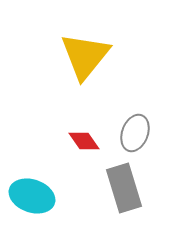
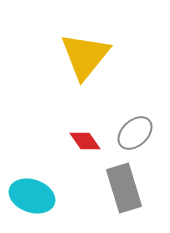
gray ellipse: rotated 27 degrees clockwise
red diamond: moved 1 px right
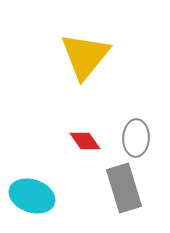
gray ellipse: moved 1 px right, 5 px down; rotated 45 degrees counterclockwise
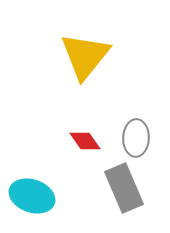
gray rectangle: rotated 6 degrees counterclockwise
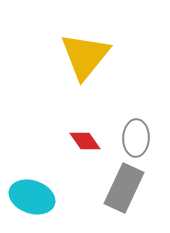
gray rectangle: rotated 48 degrees clockwise
cyan ellipse: moved 1 px down
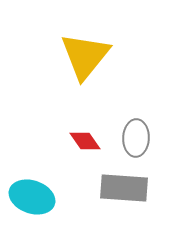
gray rectangle: rotated 69 degrees clockwise
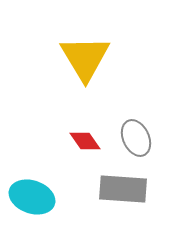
yellow triangle: moved 2 px down; rotated 10 degrees counterclockwise
gray ellipse: rotated 27 degrees counterclockwise
gray rectangle: moved 1 px left, 1 px down
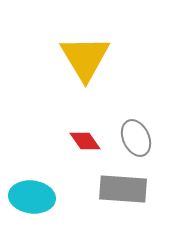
cyan ellipse: rotated 12 degrees counterclockwise
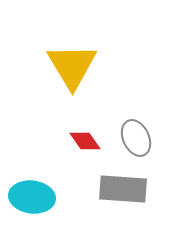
yellow triangle: moved 13 px left, 8 px down
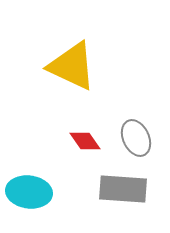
yellow triangle: rotated 34 degrees counterclockwise
cyan ellipse: moved 3 px left, 5 px up
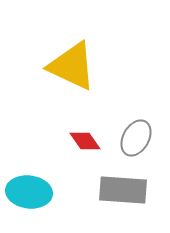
gray ellipse: rotated 54 degrees clockwise
gray rectangle: moved 1 px down
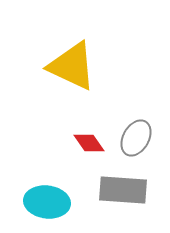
red diamond: moved 4 px right, 2 px down
cyan ellipse: moved 18 px right, 10 px down
